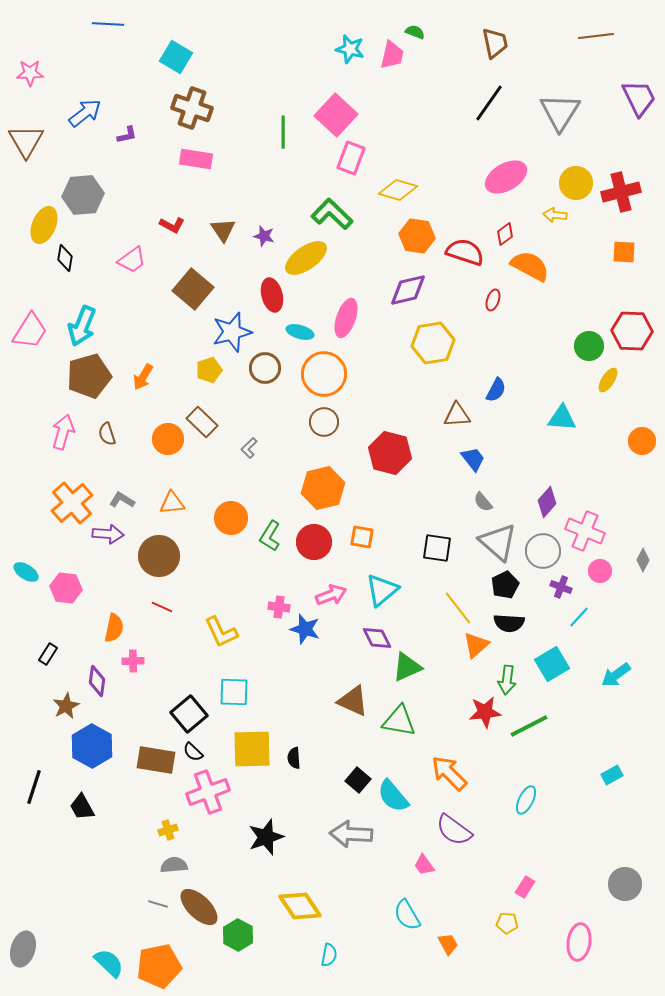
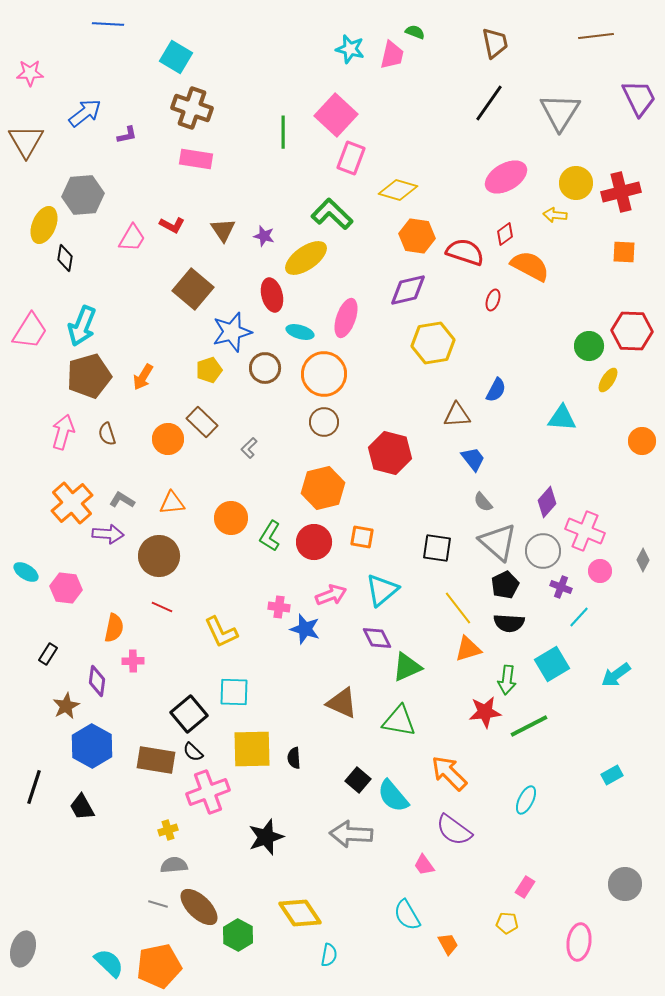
pink trapezoid at (132, 260): moved 22 px up; rotated 24 degrees counterclockwise
orange triangle at (476, 645): moved 8 px left, 4 px down; rotated 24 degrees clockwise
brown triangle at (353, 701): moved 11 px left, 2 px down
yellow diamond at (300, 906): moved 7 px down
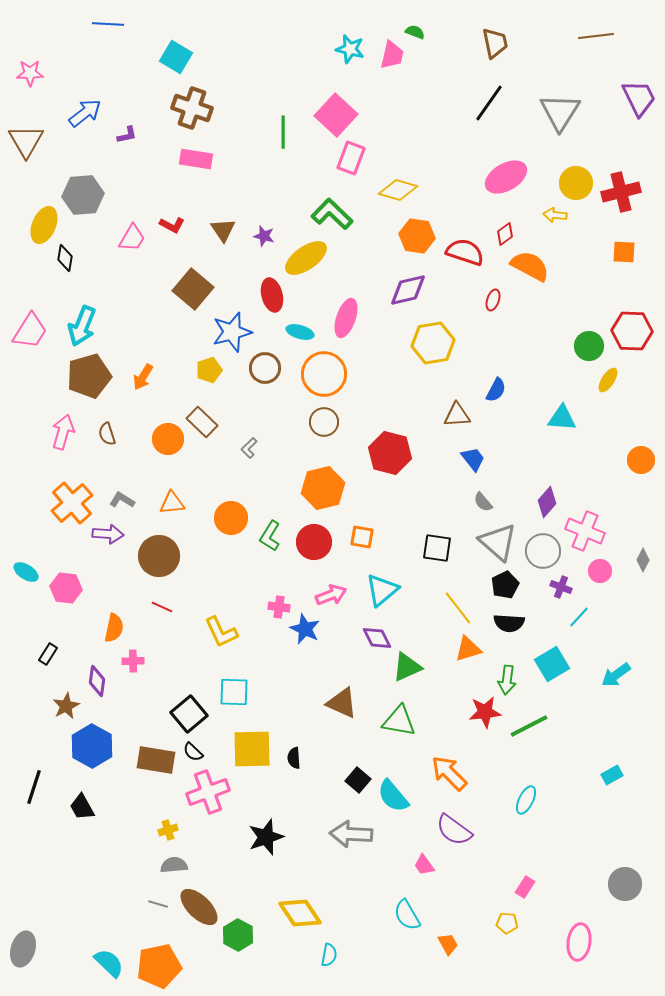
orange circle at (642, 441): moved 1 px left, 19 px down
blue star at (305, 629): rotated 8 degrees clockwise
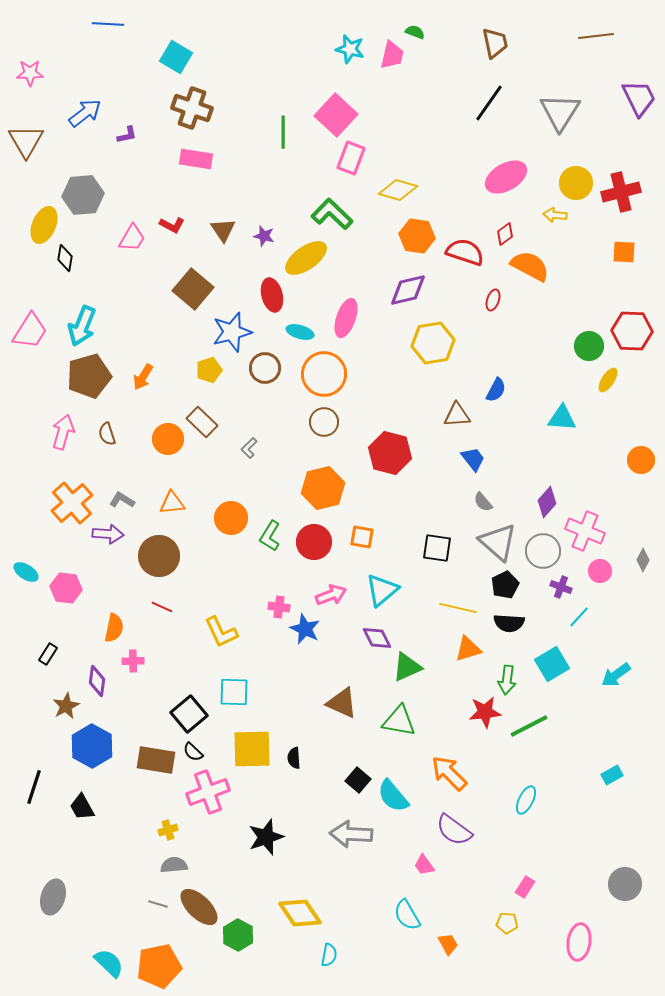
yellow line at (458, 608): rotated 39 degrees counterclockwise
gray ellipse at (23, 949): moved 30 px right, 52 px up
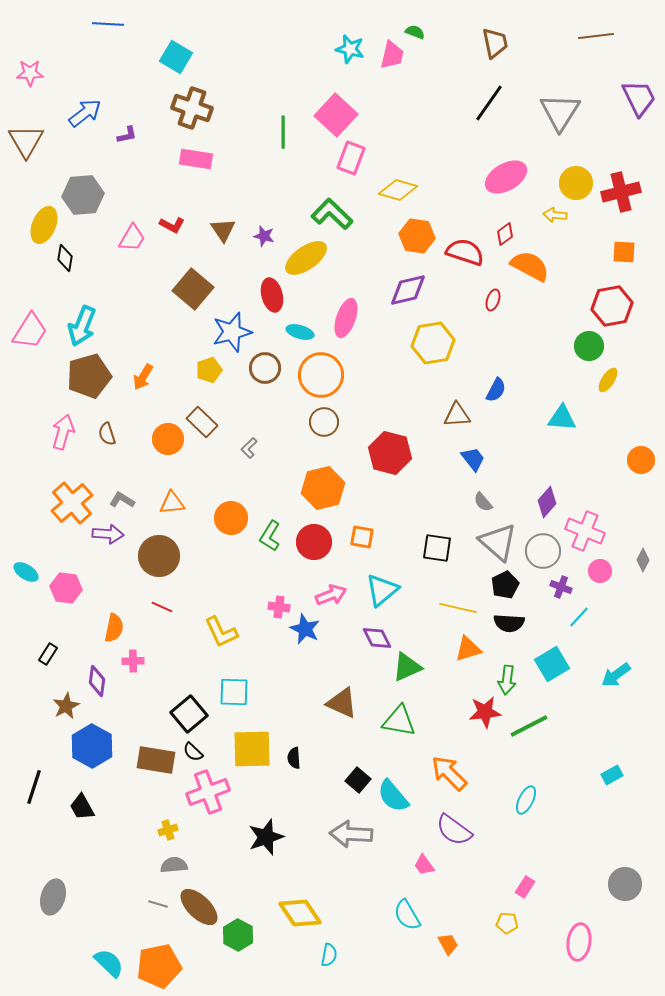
red hexagon at (632, 331): moved 20 px left, 25 px up; rotated 12 degrees counterclockwise
orange circle at (324, 374): moved 3 px left, 1 px down
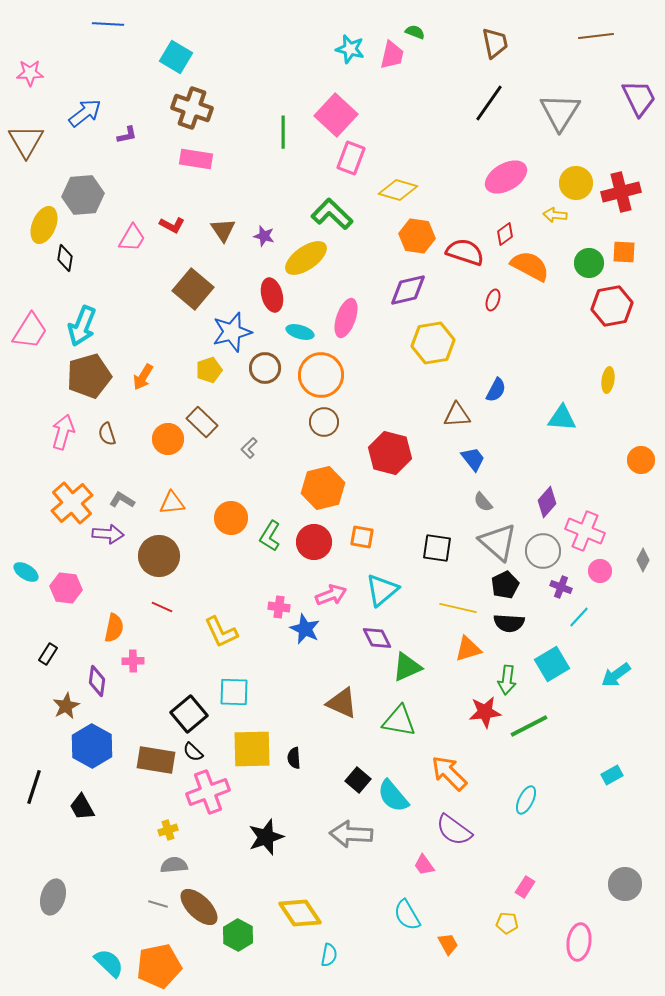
green circle at (589, 346): moved 83 px up
yellow ellipse at (608, 380): rotated 25 degrees counterclockwise
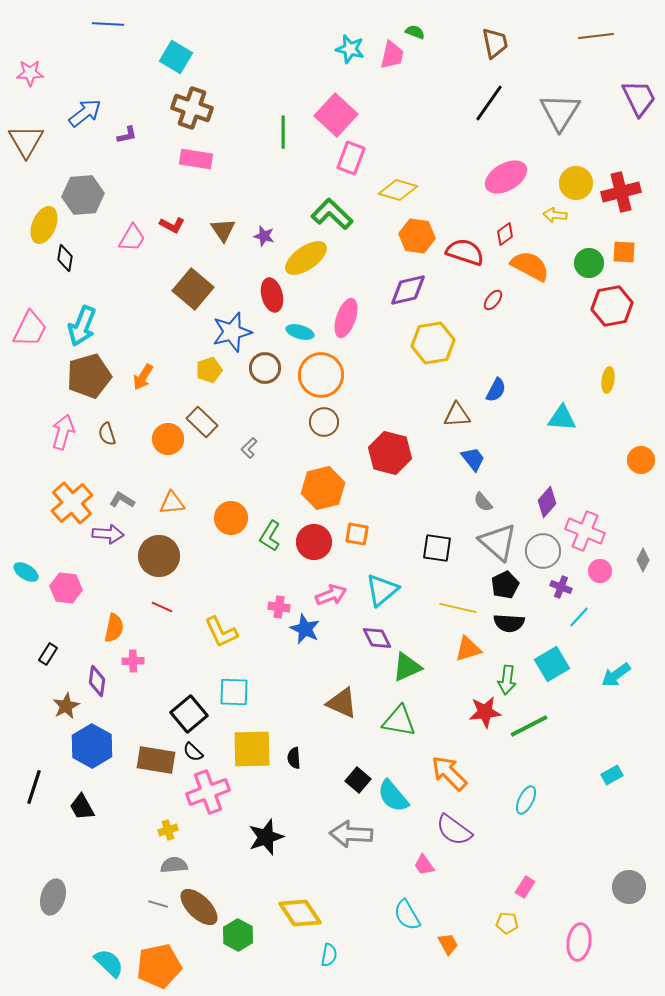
red ellipse at (493, 300): rotated 20 degrees clockwise
pink trapezoid at (30, 331): moved 2 px up; rotated 6 degrees counterclockwise
orange square at (362, 537): moved 5 px left, 3 px up
gray circle at (625, 884): moved 4 px right, 3 px down
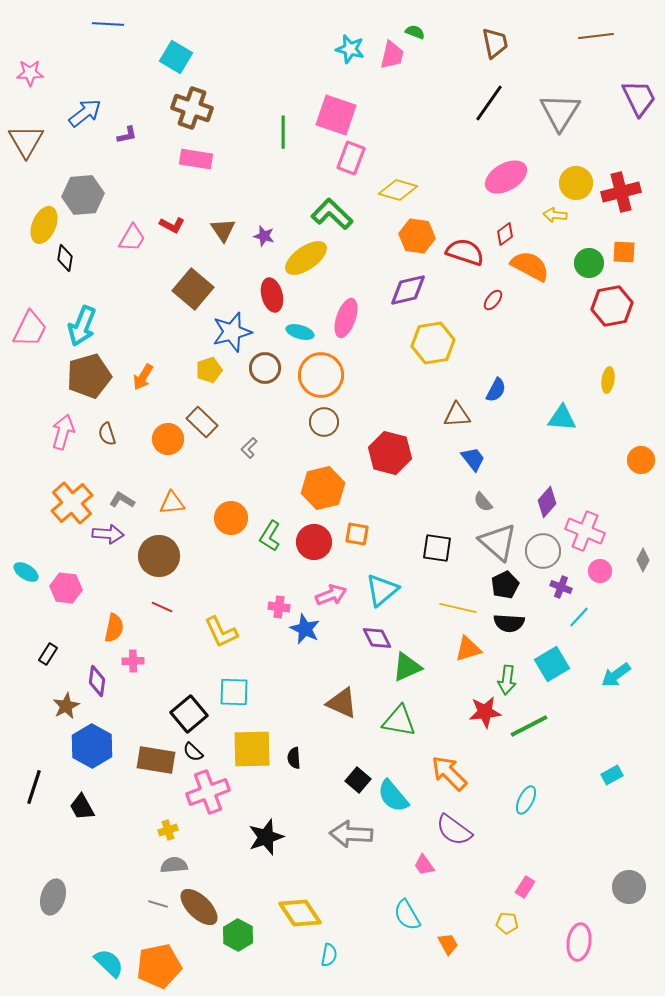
pink square at (336, 115): rotated 24 degrees counterclockwise
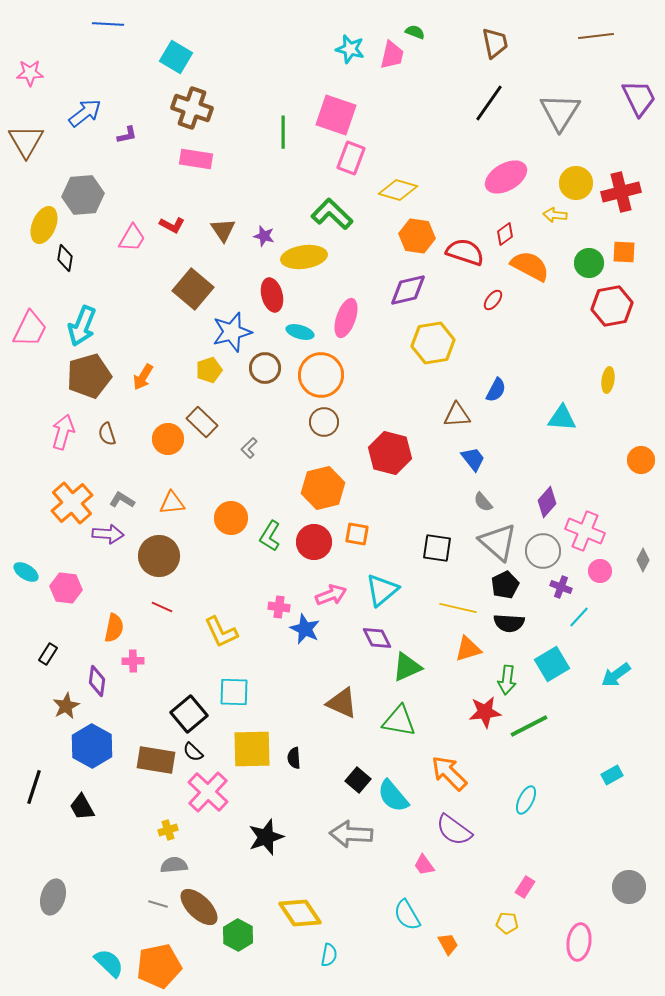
yellow ellipse at (306, 258): moved 2 px left, 1 px up; rotated 27 degrees clockwise
pink cross at (208, 792): rotated 27 degrees counterclockwise
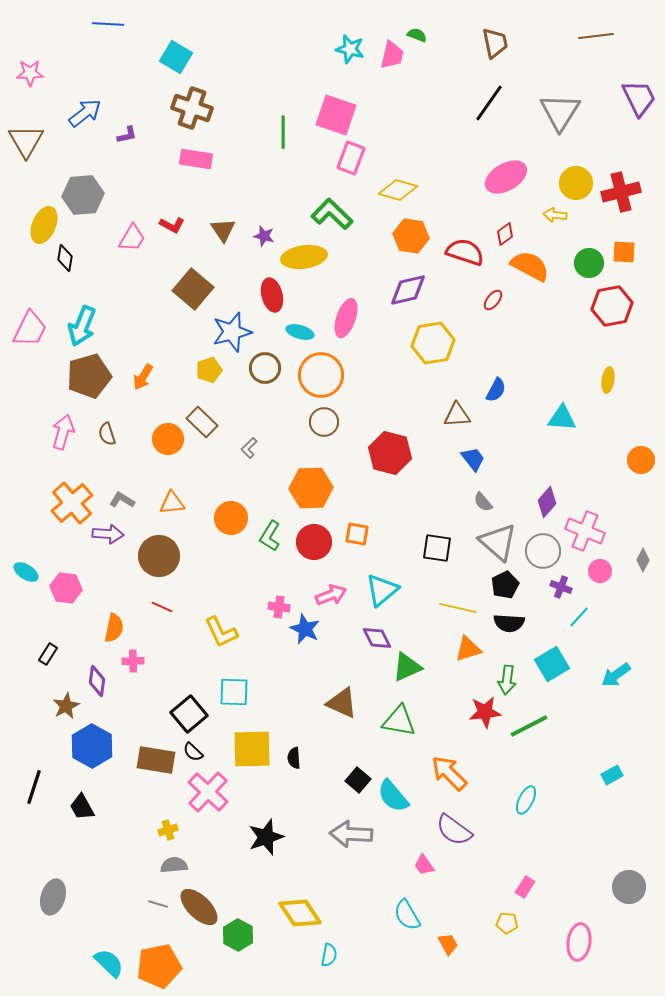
green semicircle at (415, 32): moved 2 px right, 3 px down
orange hexagon at (417, 236): moved 6 px left
orange hexagon at (323, 488): moved 12 px left; rotated 12 degrees clockwise
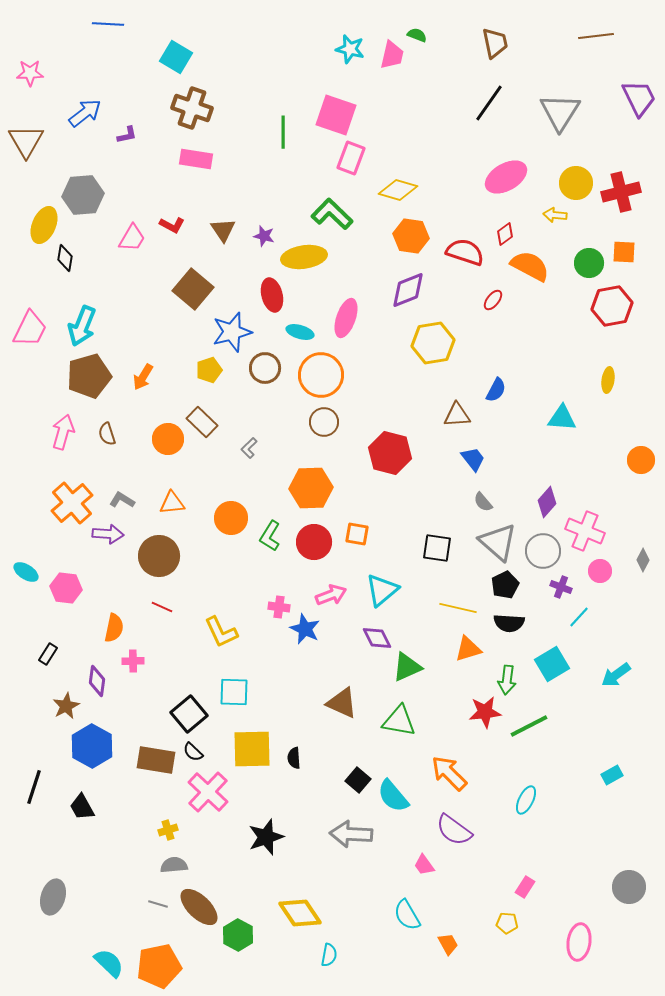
purple diamond at (408, 290): rotated 9 degrees counterclockwise
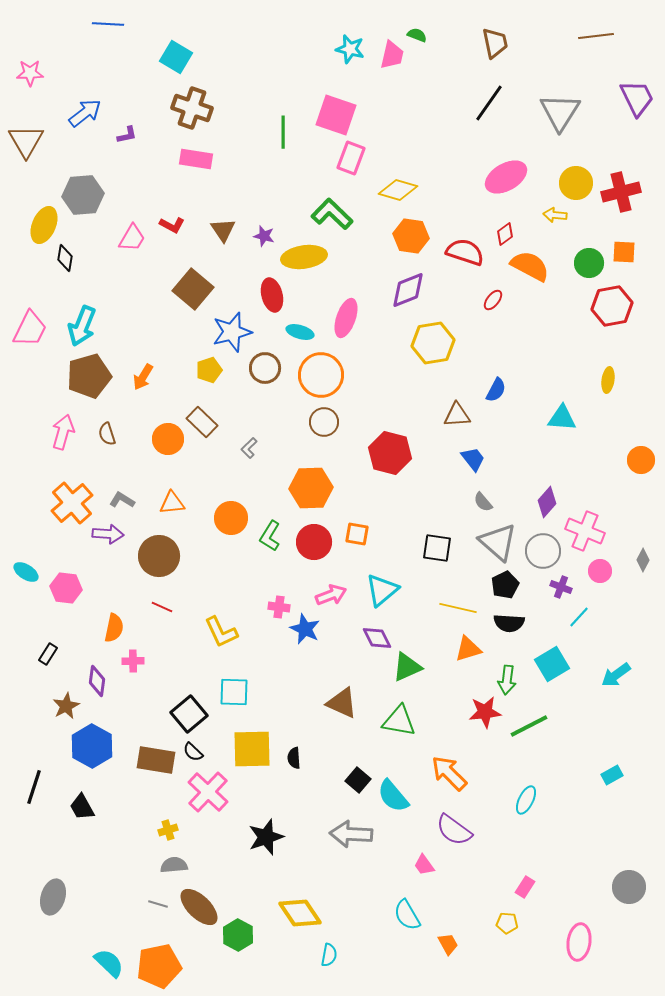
purple trapezoid at (639, 98): moved 2 px left
